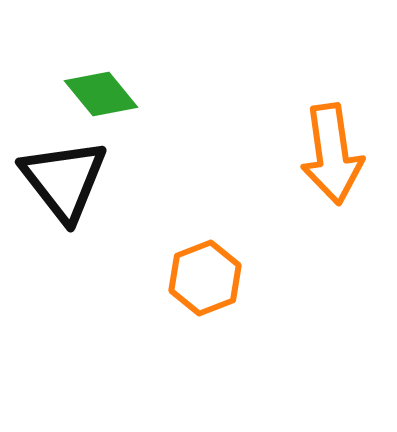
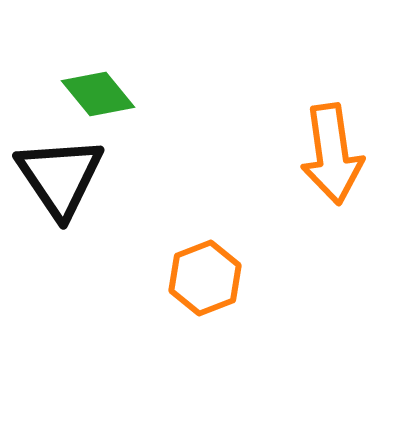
green diamond: moved 3 px left
black triangle: moved 4 px left, 3 px up; rotated 4 degrees clockwise
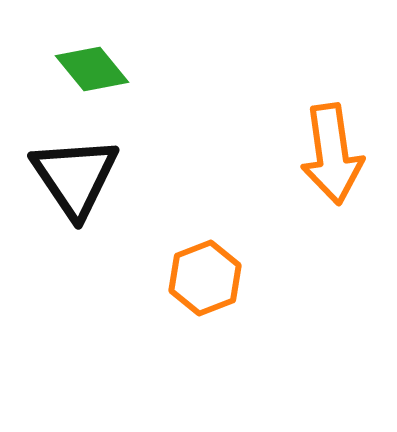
green diamond: moved 6 px left, 25 px up
black triangle: moved 15 px right
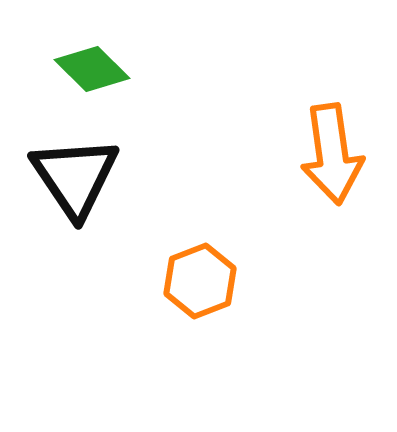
green diamond: rotated 6 degrees counterclockwise
orange hexagon: moved 5 px left, 3 px down
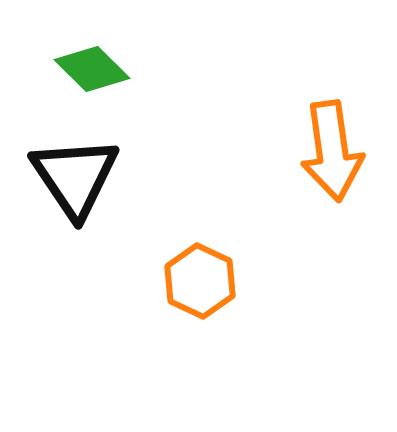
orange arrow: moved 3 px up
orange hexagon: rotated 14 degrees counterclockwise
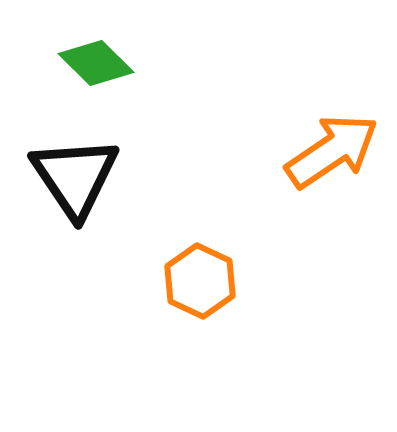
green diamond: moved 4 px right, 6 px up
orange arrow: rotated 116 degrees counterclockwise
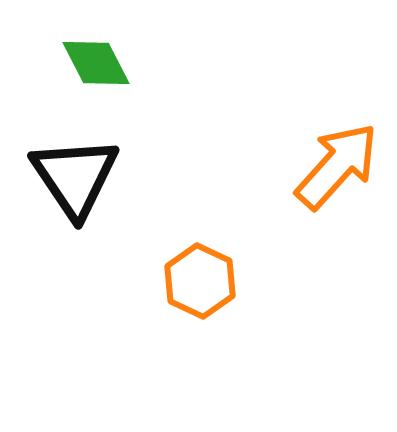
green diamond: rotated 18 degrees clockwise
orange arrow: moved 5 px right, 15 px down; rotated 14 degrees counterclockwise
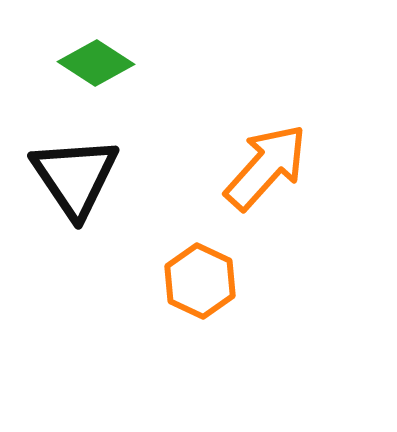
green diamond: rotated 30 degrees counterclockwise
orange arrow: moved 71 px left, 1 px down
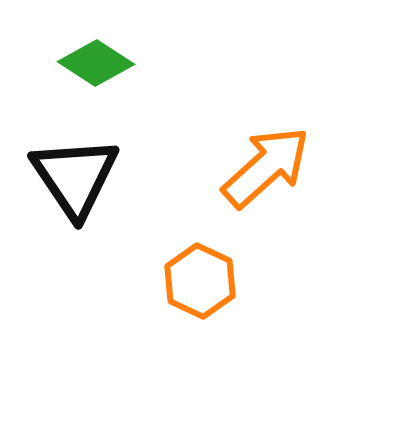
orange arrow: rotated 6 degrees clockwise
